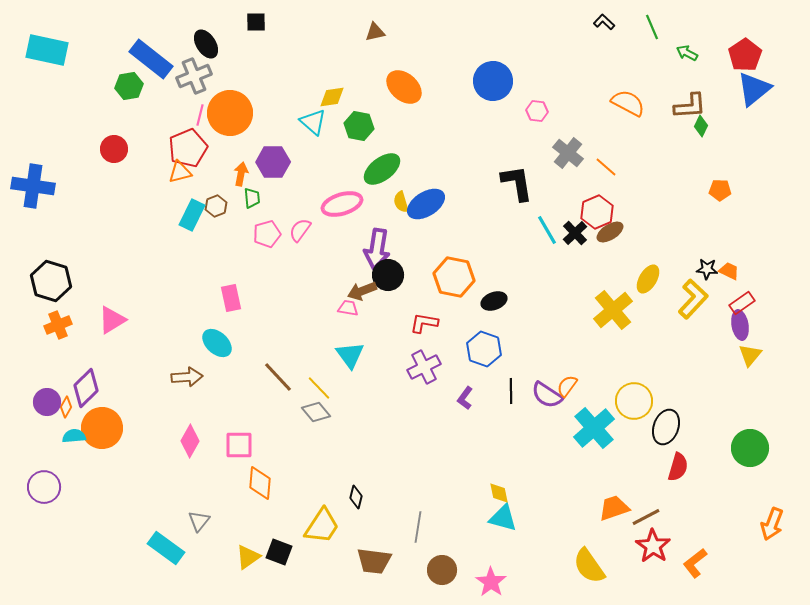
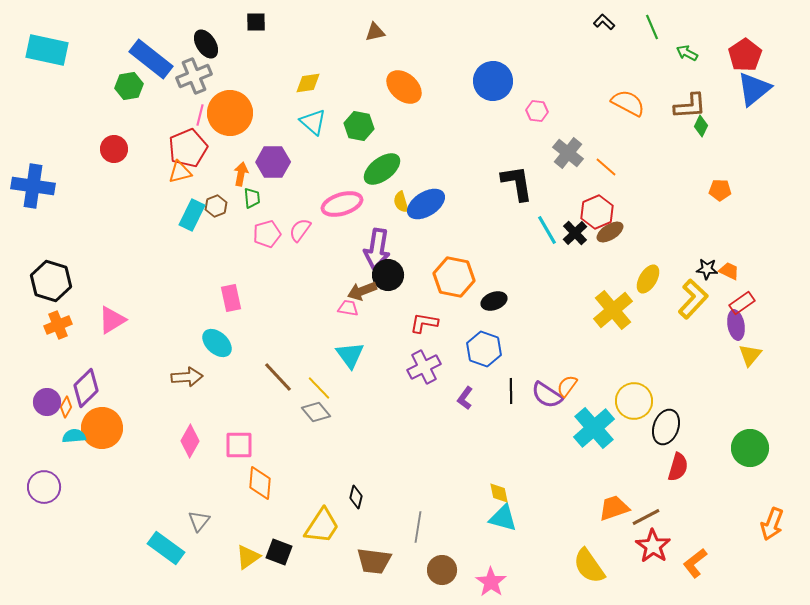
yellow diamond at (332, 97): moved 24 px left, 14 px up
purple ellipse at (740, 325): moved 4 px left
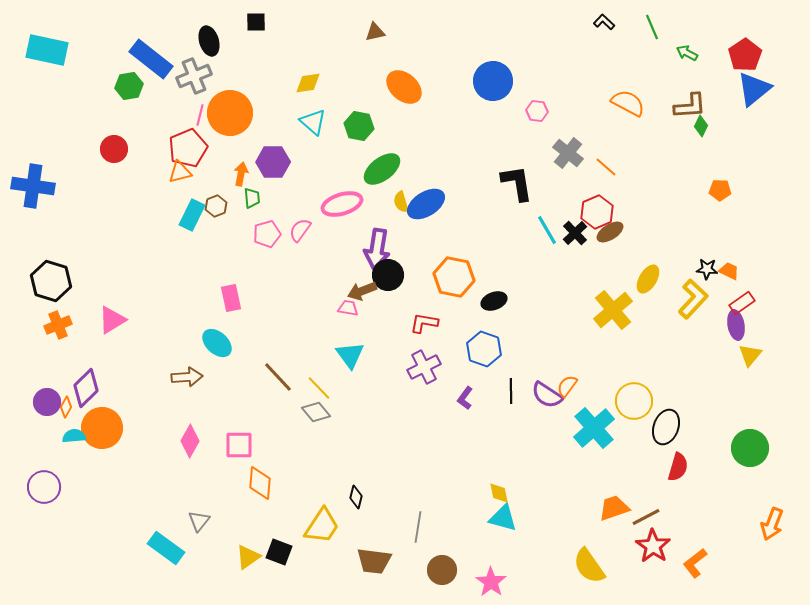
black ellipse at (206, 44): moved 3 px right, 3 px up; rotated 16 degrees clockwise
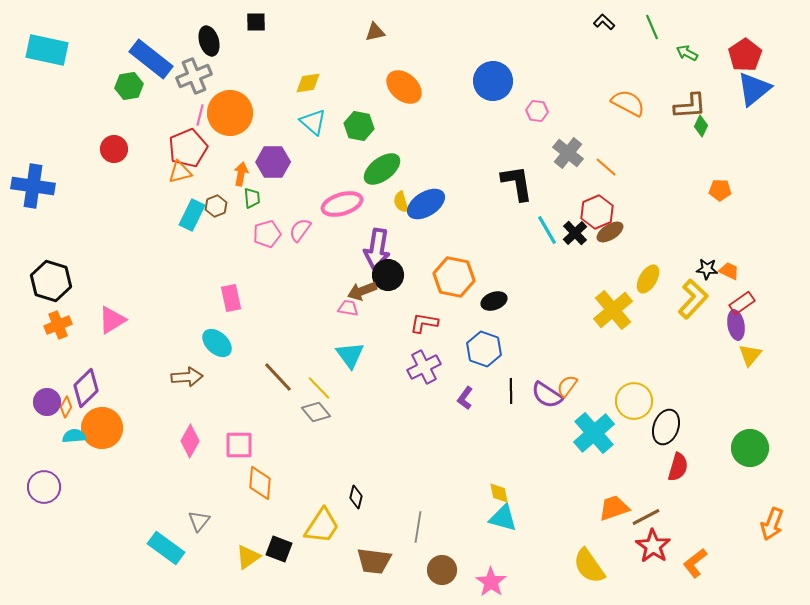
cyan cross at (594, 428): moved 5 px down
black square at (279, 552): moved 3 px up
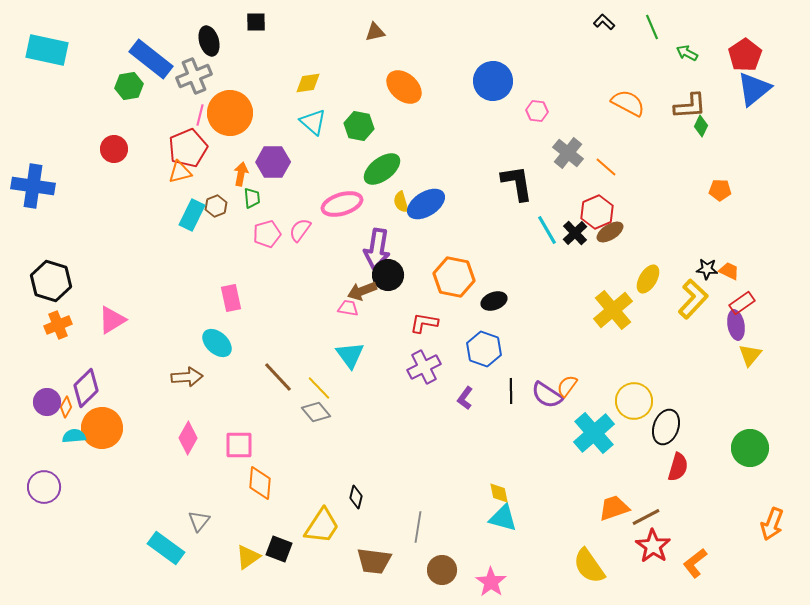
pink diamond at (190, 441): moved 2 px left, 3 px up
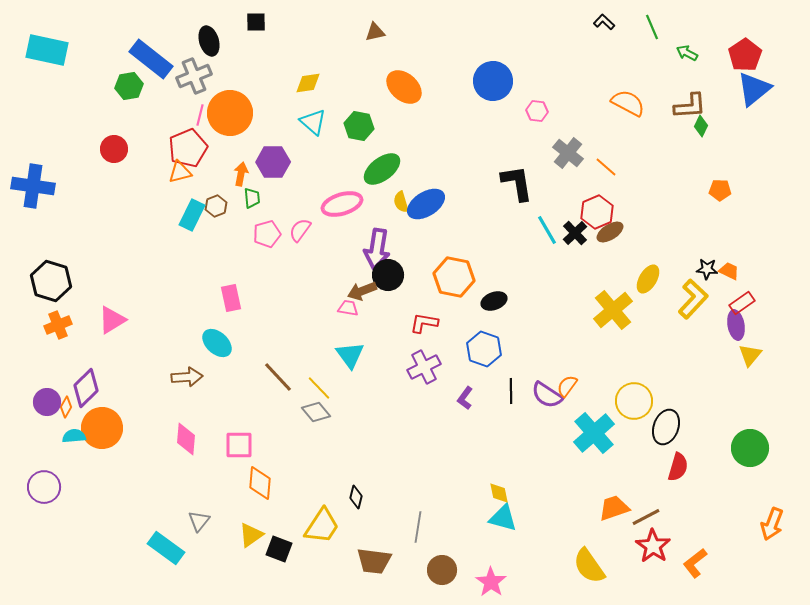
pink diamond at (188, 438): moved 2 px left, 1 px down; rotated 24 degrees counterclockwise
yellow triangle at (248, 557): moved 3 px right, 22 px up
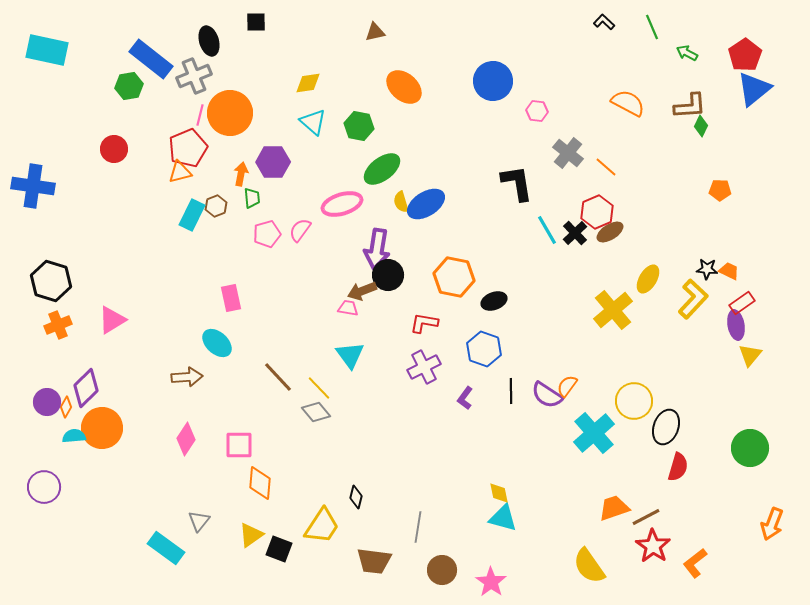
pink diamond at (186, 439): rotated 28 degrees clockwise
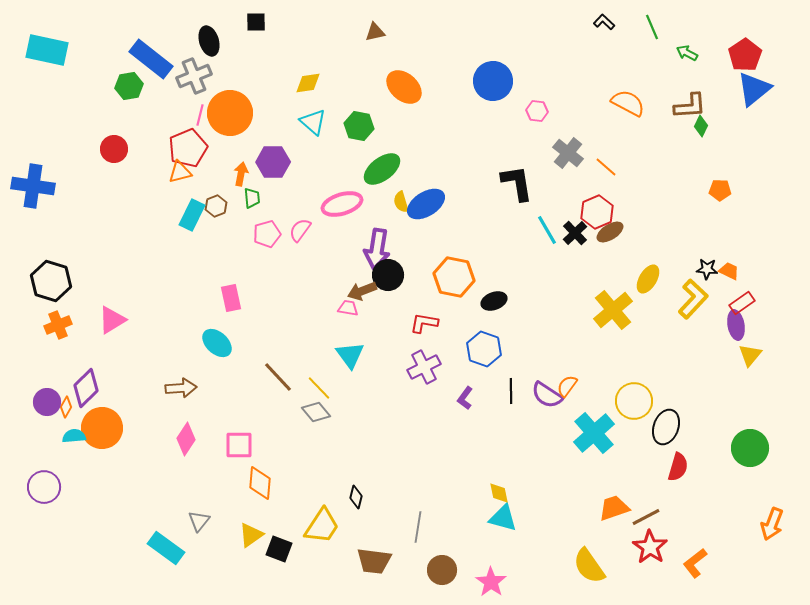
brown arrow at (187, 377): moved 6 px left, 11 px down
red star at (653, 546): moved 3 px left, 1 px down
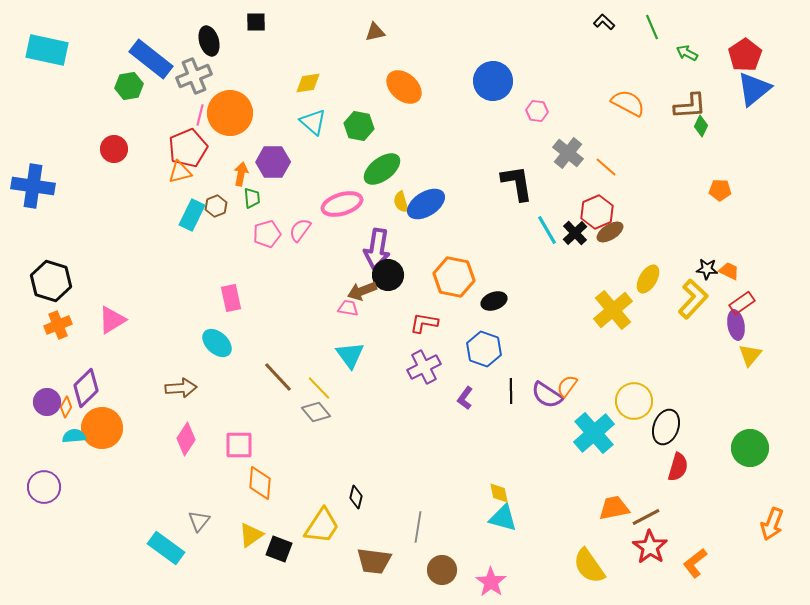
orange trapezoid at (614, 508): rotated 8 degrees clockwise
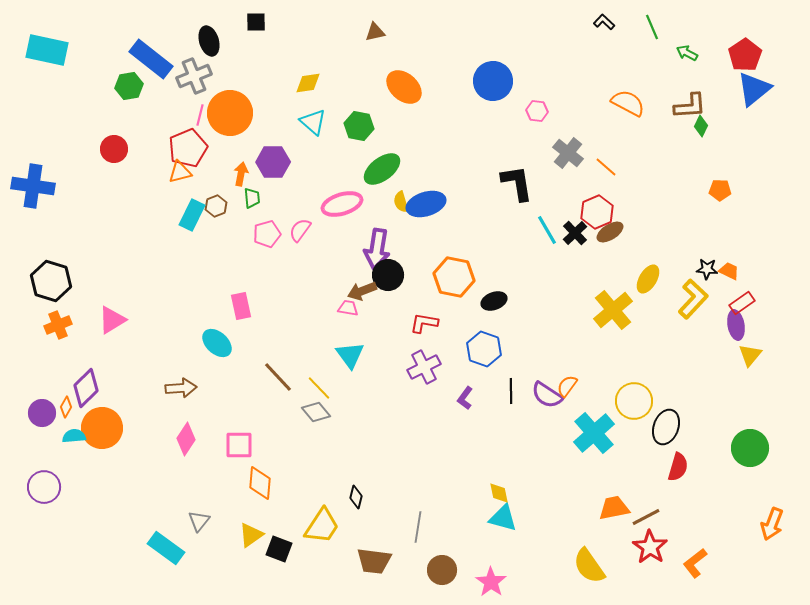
blue ellipse at (426, 204): rotated 15 degrees clockwise
pink rectangle at (231, 298): moved 10 px right, 8 px down
purple circle at (47, 402): moved 5 px left, 11 px down
